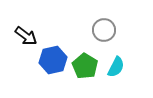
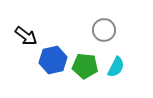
green pentagon: rotated 25 degrees counterclockwise
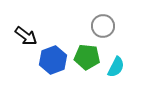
gray circle: moved 1 px left, 4 px up
blue hexagon: rotated 8 degrees counterclockwise
green pentagon: moved 2 px right, 9 px up
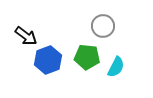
blue hexagon: moved 5 px left
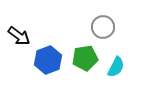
gray circle: moved 1 px down
black arrow: moved 7 px left
green pentagon: moved 2 px left, 1 px down; rotated 15 degrees counterclockwise
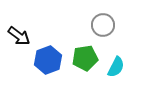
gray circle: moved 2 px up
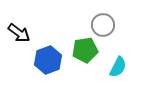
black arrow: moved 3 px up
green pentagon: moved 8 px up
cyan semicircle: moved 2 px right
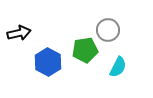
gray circle: moved 5 px right, 5 px down
black arrow: rotated 50 degrees counterclockwise
blue hexagon: moved 2 px down; rotated 12 degrees counterclockwise
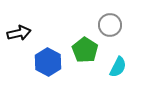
gray circle: moved 2 px right, 5 px up
green pentagon: rotated 30 degrees counterclockwise
